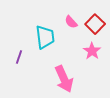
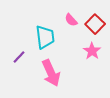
pink semicircle: moved 2 px up
purple line: rotated 24 degrees clockwise
pink arrow: moved 13 px left, 6 px up
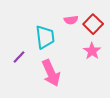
pink semicircle: rotated 56 degrees counterclockwise
red square: moved 2 px left
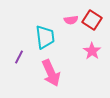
red square: moved 1 px left, 4 px up; rotated 12 degrees counterclockwise
purple line: rotated 16 degrees counterclockwise
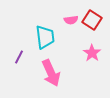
pink star: moved 2 px down
